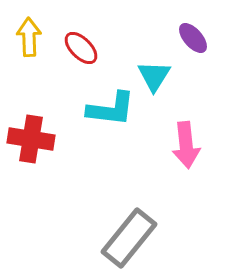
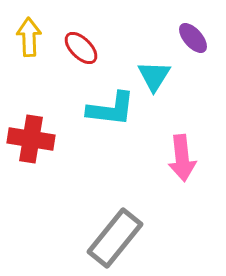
pink arrow: moved 4 px left, 13 px down
gray rectangle: moved 14 px left
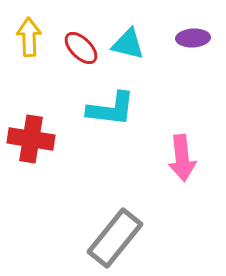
purple ellipse: rotated 52 degrees counterclockwise
cyan triangle: moved 26 px left, 32 px up; rotated 48 degrees counterclockwise
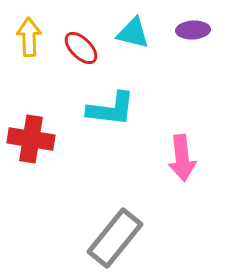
purple ellipse: moved 8 px up
cyan triangle: moved 5 px right, 11 px up
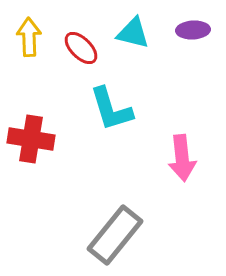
cyan L-shape: rotated 66 degrees clockwise
gray rectangle: moved 3 px up
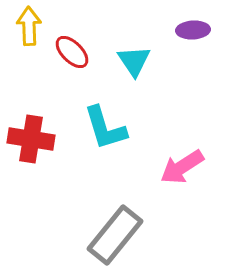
cyan triangle: moved 1 px right, 28 px down; rotated 42 degrees clockwise
yellow arrow: moved 11 px up
red ellipse: moved 9 px left, 4 px down
cyan L-shape: moved 6 px left, 19 px down
pink arrow: moved 9 px down; rotated 63 degrees clockwise
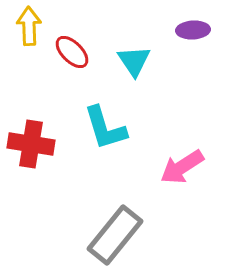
red cross: moved 5 px down
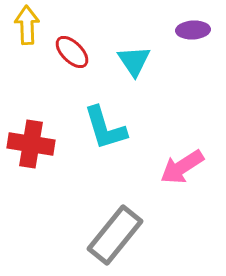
yellow arrow: moved 2 px left, 1 px up
